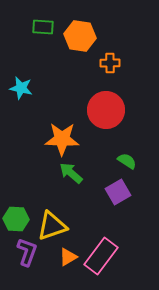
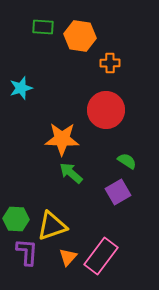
cyan star: rotated 30 degrees counterclockwise
purple L-shape: rotated 16 degrees counterclockwise
orange triangle: rotated 18 degrees counterclockwise
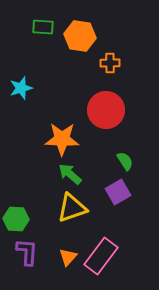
green semicircle: moved 2 px left; rotated 24 degrees clockwise
green arrow: moved 1 px left, 1 px down
yellow triangle: moved 20 px right, 18 px up
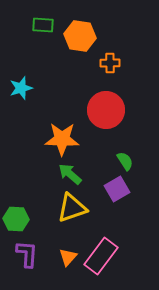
green rectangle: moved 2 px up
purple square: moved 1 px left, 3 px up
purple L-shape: moved 2 px down
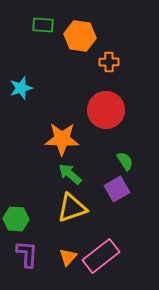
orange cross: moved 1 px left, 1 px up
pink rectangle: rotated 15 degrees clockwise
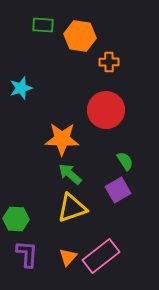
purple square: moved 1 px right, 1 px down
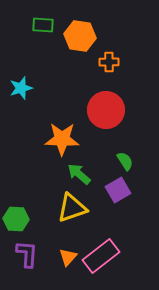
green arrow: moved 9 px right
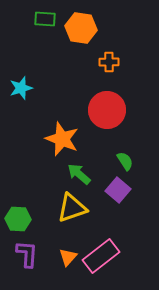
green rectangle: moved 2 px right, 6 px up
orange hexagon: moved 1 px right, 8 px up
red circle: moved 1 px right
orange star: rotated 20 degrees clockwise
purple square: rotated 20 degrees counterclockwise
green hexagon: moved 2 px right
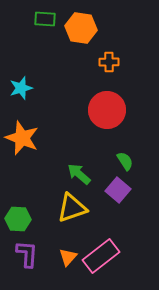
orange star: moved 40 px left, 1 px up
